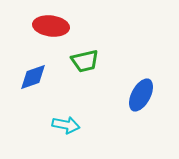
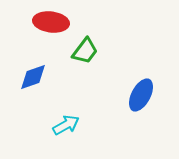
red ellipse: moved 4 px up
green trapezoid: moved 10 px up; rotated 40 degrees counterclockwise
cyan arrow: rotated 40 degrees counterclockwise
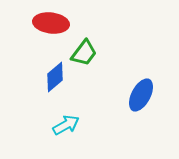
red ellipse: moved 1 px down
green trapezoid: moved 1 px left, 2 px down
blue diamond: moved 22 px right; rotated 20 degrees counterclockwise
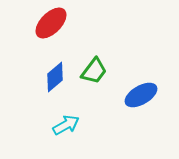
red ellipse: rotated 52 degrees counterclockwise
green trapezoid: moved 10 px right, 18 px down
blue ellipse: rotated 32 degrees clockwise
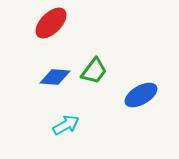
blue diamond: rotated 44 degrees clockwise
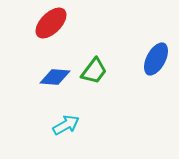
blue ellipse: moved 15 px right, 36 px up; rotated 32 degrees counterclockwise
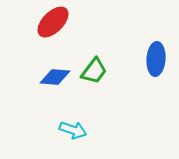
red ellipse: moved 2 px right, 1 px up
blue ellipse: rotated 24 degrees counterclockwise
cyan arrow: moved 7 px right, 5 px down; rotated 48 degrees clockwise
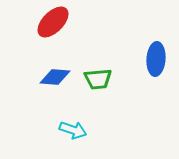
green trapezoid: moved 4 px right, 8 px down; rotated 48 degrees clockwise
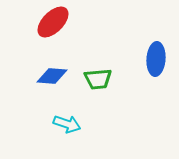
blue diamond: moved 3 px left, 1 px up
cyan arrow: moved 6 px left, 6 px up
